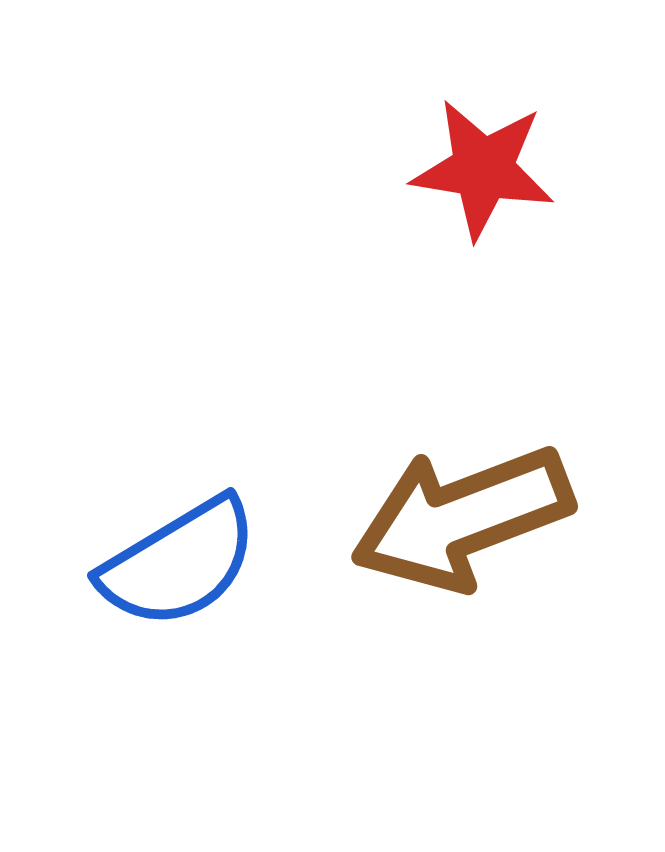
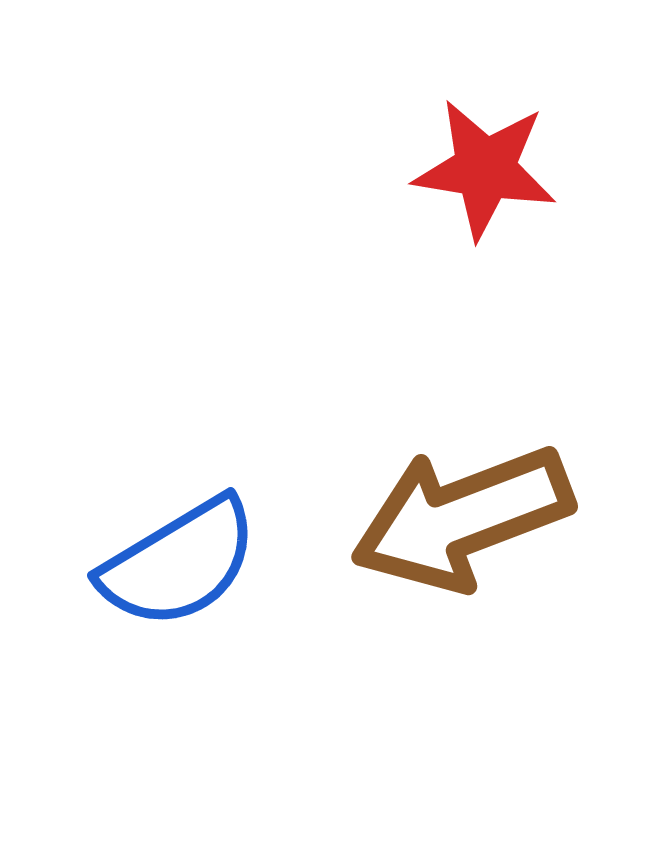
red star: moved 2 px right
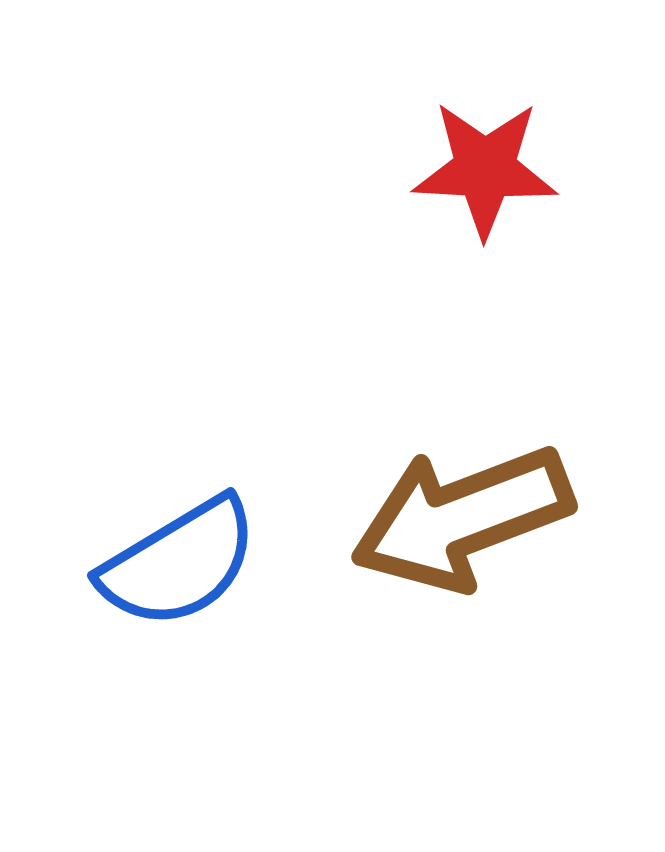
red star: rotated 6 degrees counterclockwise
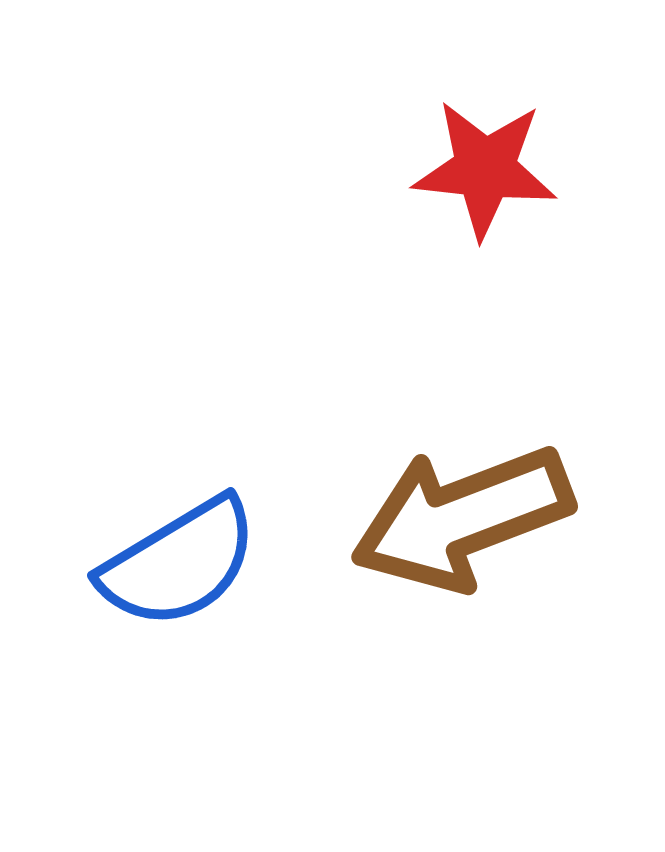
red star: rotated 3 degrees clockwise
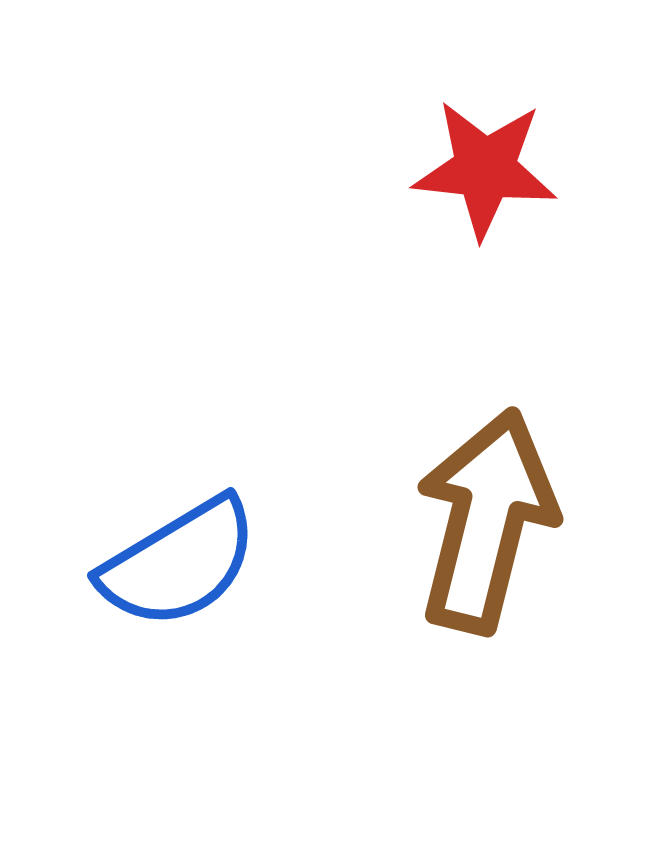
brown arrow: moved 24 px right, 3 px down; rotated 125 degrees clockwise
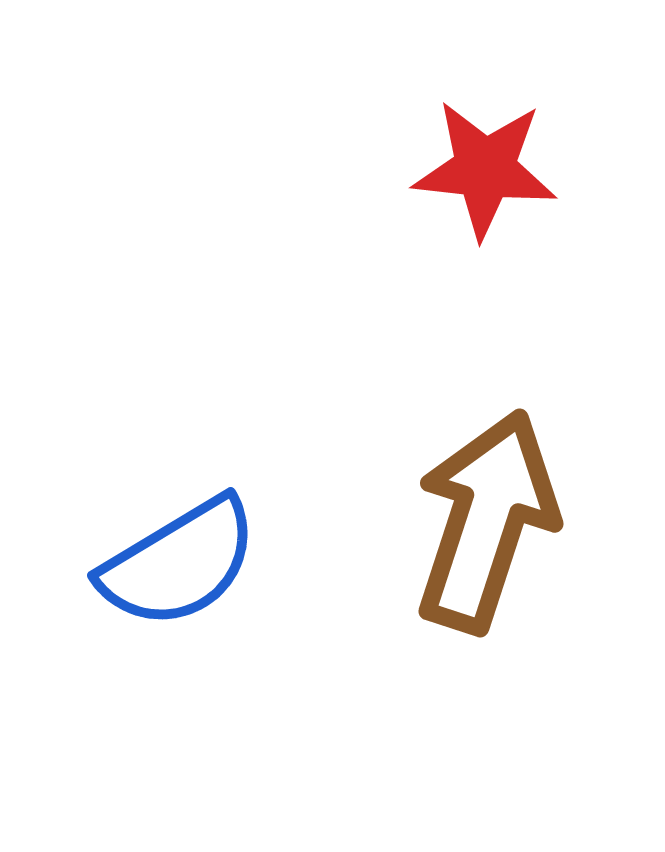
brown arrow: rotated 4 degrees clockwise
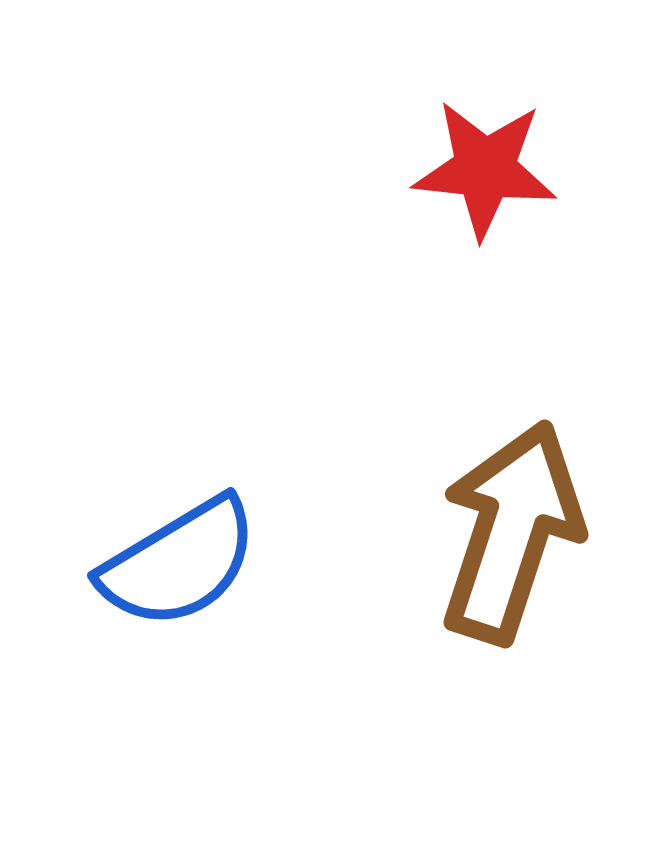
brown arrow: moved 25 px right, 11 px down
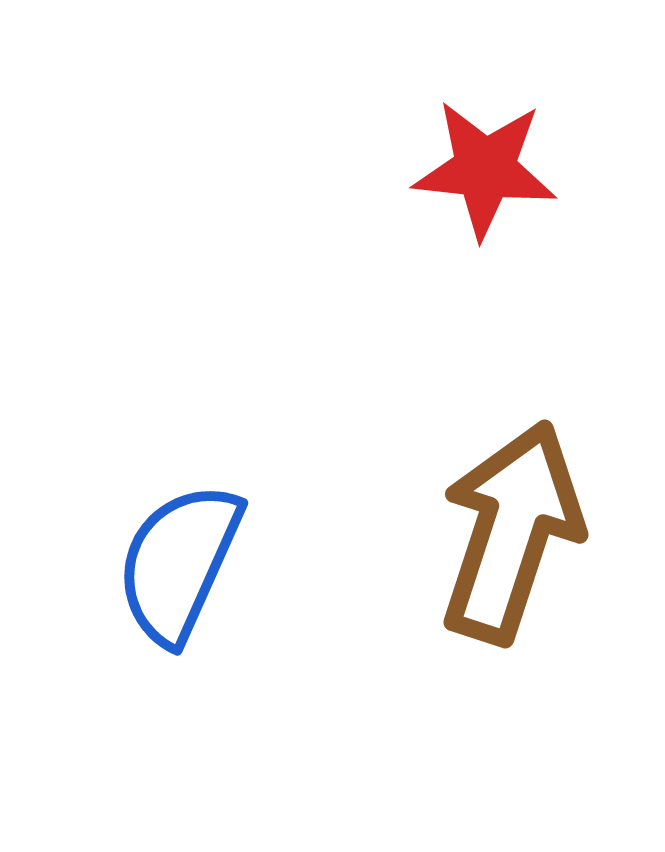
blue semicircle: rotated 145 degrees clockwise
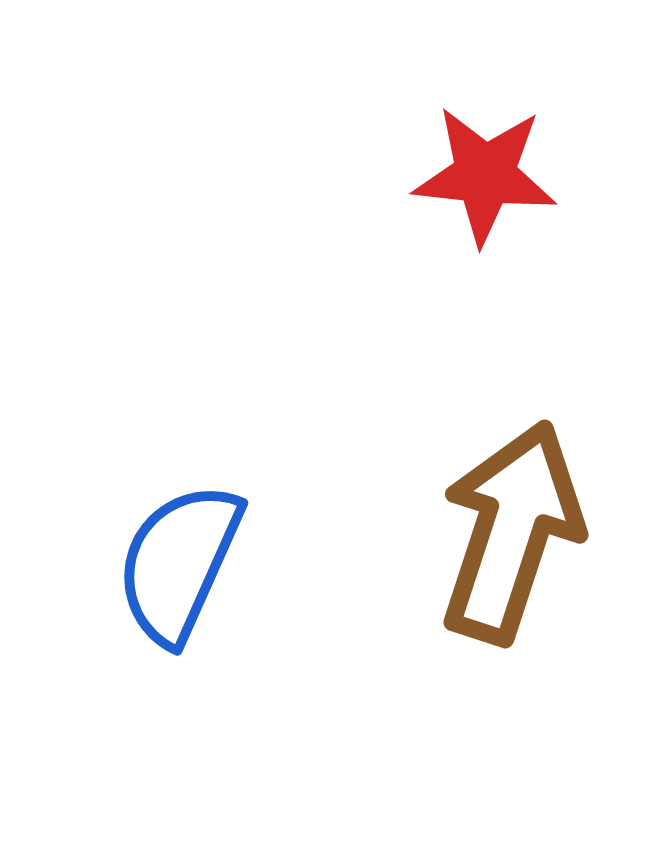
red star: moved 6 px down
